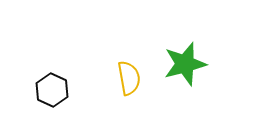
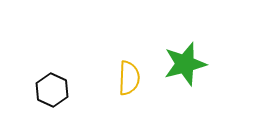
yellow semicircle: rotated 12 degrees clockwise
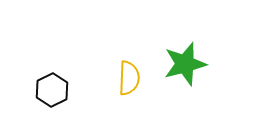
black hexagon: rotated 8 degrees clockwise
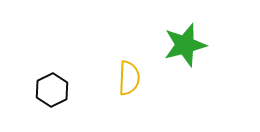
green star: moved 19 px up
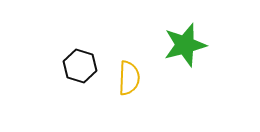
black hexagon: moved 28 px right, 24 px up; rotated 16 degrees counterclockwise
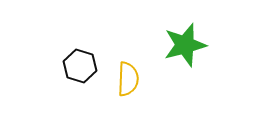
yellow semicircle: moved 1 px left, 1 px down
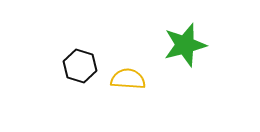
yellow semicircle: rotated 88 degrees counterclockwise
